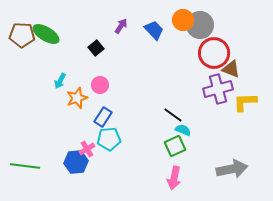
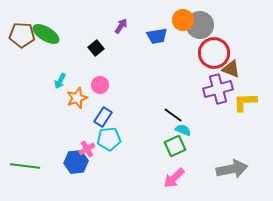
blue trapezoid: moved 3 px right, 6 px down; rotated 125 degrees clockwise
pink arrow: rotated 35 degrees clockwise
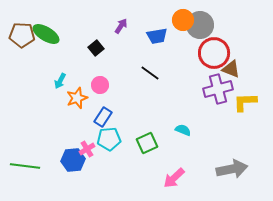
black line: moved 23 px left, 42 px up
green square: moved 28 px left, 3 px up
blue hexagon: moved 3 px left, 2 px up
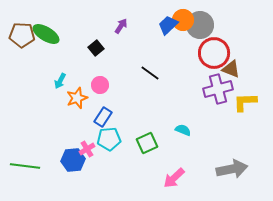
blue trapezoid: moved 11 px right, 11 px up; rotated 145 degrees clockwise
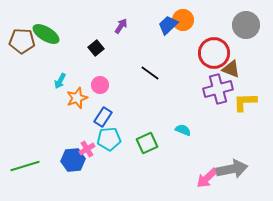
gray circle: moved 46 px right
brown pentagon: moved 6 px down
green line: rotated 24 degrees counterclockwise
pink arrow: moved 33 px right
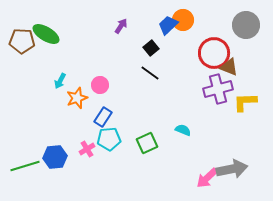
black square: moved 55 px right
brown triangle: moved 2 px left, 2 px up
blue hexagon: moved 18 px left, 3 px up
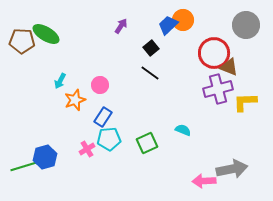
orange star: moved 2 px left, 2 px down
blue hexagon: moved 10 px left; rotated 10 degrees counterclockwise
pink arrow: moved 3 px left, 3 px down; rotated 40 degrees clockwise
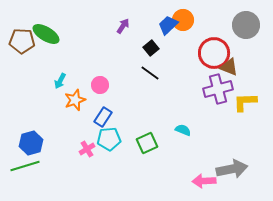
purple arrow: moved 2 px right
blue hexagon: moved 14 px left, 14 px up
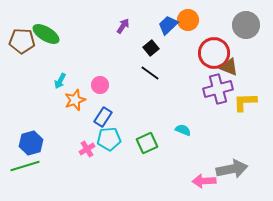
orange circle: moved 5 px right
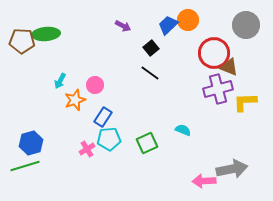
purple arrow: rotated 84 degrees clockwise
green ellipse: rotated 36 degrees counterclockwise
pink circle: moved 5 px left
